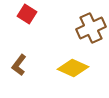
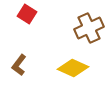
brown cross: moved 2 px left
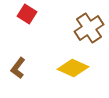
brown cross: rotated 8 degrees counterclockwise
brown L-shape: moved 1 px left, 3 px down
